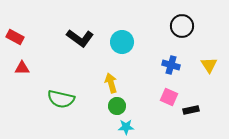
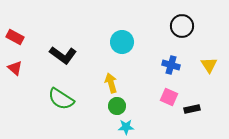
black L-shape: moved 17 px left, 17 px down
red triangle: moved 7 px left; rotated 42 degrees clockwise
green semicircle: rotated 20 degrees clockwise
black rectangle: moved 1 px right, 1 px up
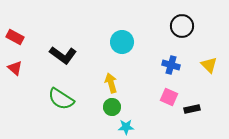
yellow triangle: rotated 12 degrees counterclockwise
green circle: moved 5 px left, 1 px down
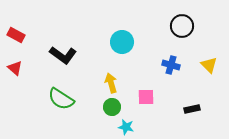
red rectangle: moved 1 px right, 2 px up
pink square: moved 23 px left; rotated 24 degrees counterclockwise
cyan star: rotated 14 degrees clockwise
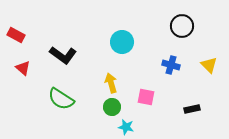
red triangle: moved 8 px right
pink square: rotated 12 degrees clockwise
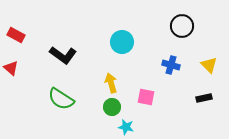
red triangle: moved 12 px left
black rectangle: moved 12 px right, 11 px up
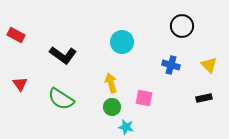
red triangle: moved 9 px right, 16 px down; rotated 14 degrees clockwise
pink square: moved 2 px left, 1 px down
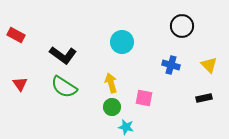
green semicircle: moved 3 px right, 12 px up
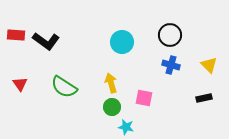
black circle: moved 12 px left, 9 px down
red rectangle: rotated 24 degrees counterclockwise
black L-shape: moved 17 px left, 14 px up
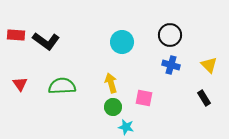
green semicircle: moved 2 px left, 1 px up; rotated 144 degrees clockwise
black rectangle: rotated 70 degrees clockwise
green circle: moved 1 px right
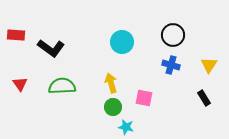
black circle: moved 3 px right
black L-shape: moved 5 px right, 7 px down
yellow triangle: rotated 18 degrees clockwise
